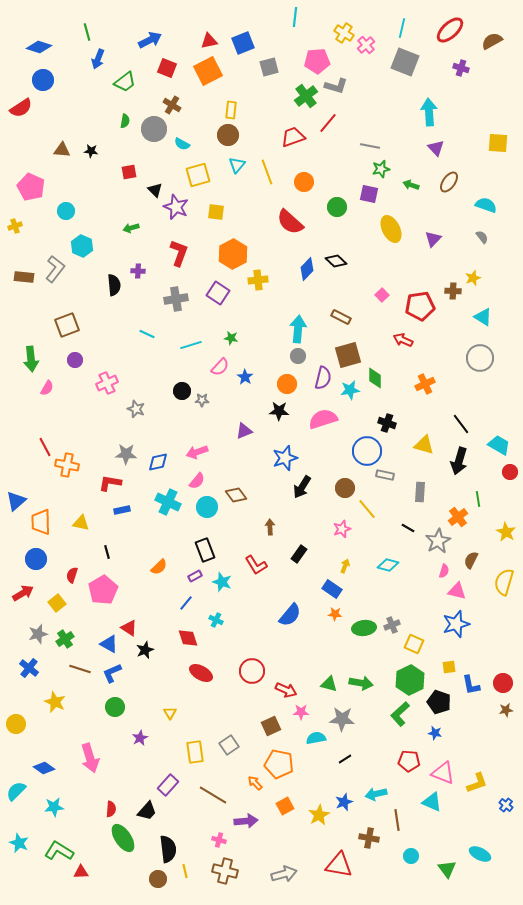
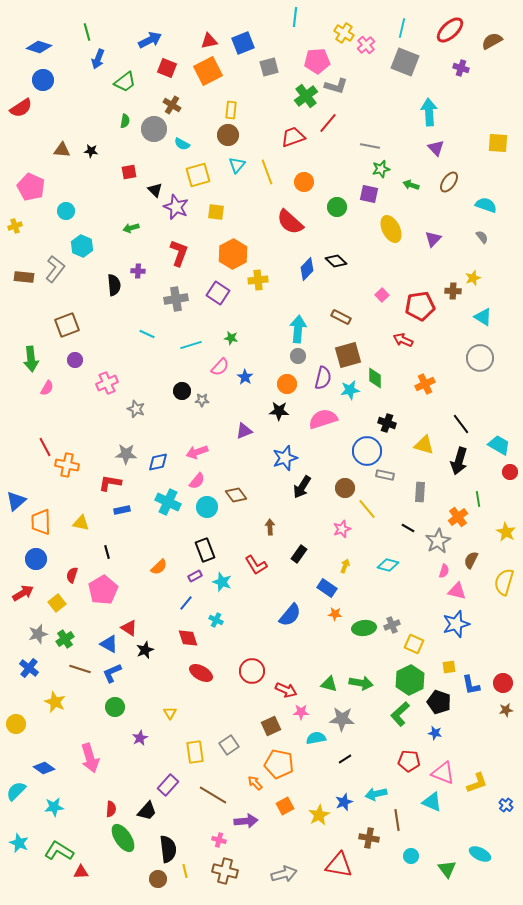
blue rectangle at (332, 589): moved 5 px left, 1 px up
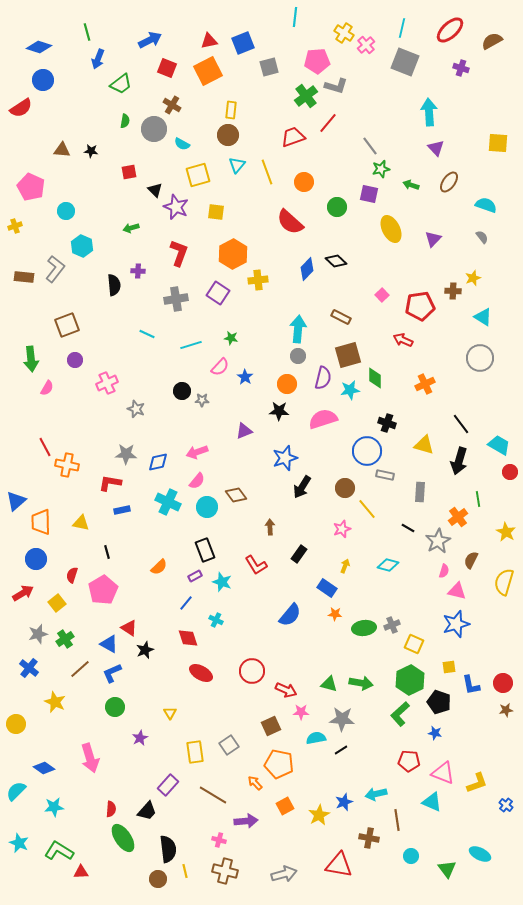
green trapezoid at (125, 82): moved 4 px left, 2 px down
gray line at (370, 146): rotated 42 degrees clockwise
brown line at (80, 669): rotated 60 degrees counterclockwise
black line at (345, 759): moved 4 px left, 9 px up
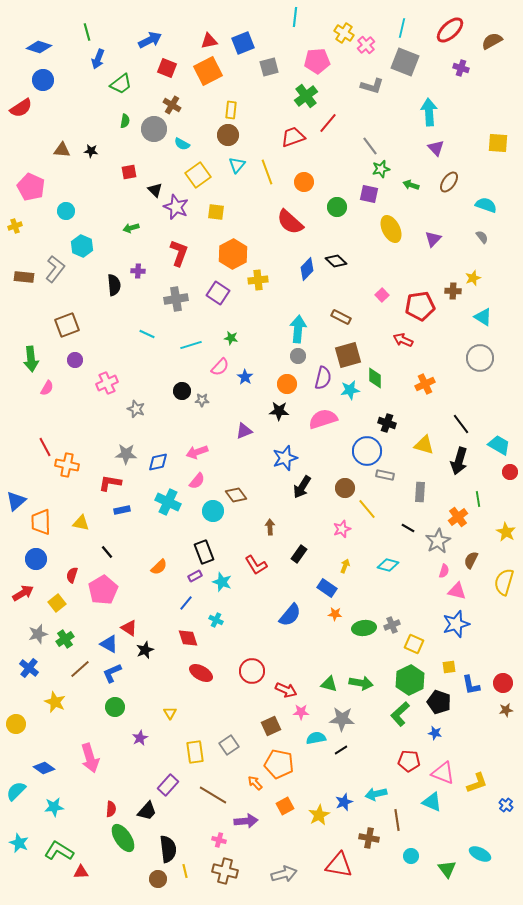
gray L-shape at (336, 86): moved 36 px right
yellow square at (198, 175): rotated 20 degrees counterclockwise
cyan circle at (207, 507): moved 6 px right, 4 px down
black rectangle at (205, 550): moved 1 px left, 2 px down
black line at (107, 552): rotated 24 degrees counterclockwise
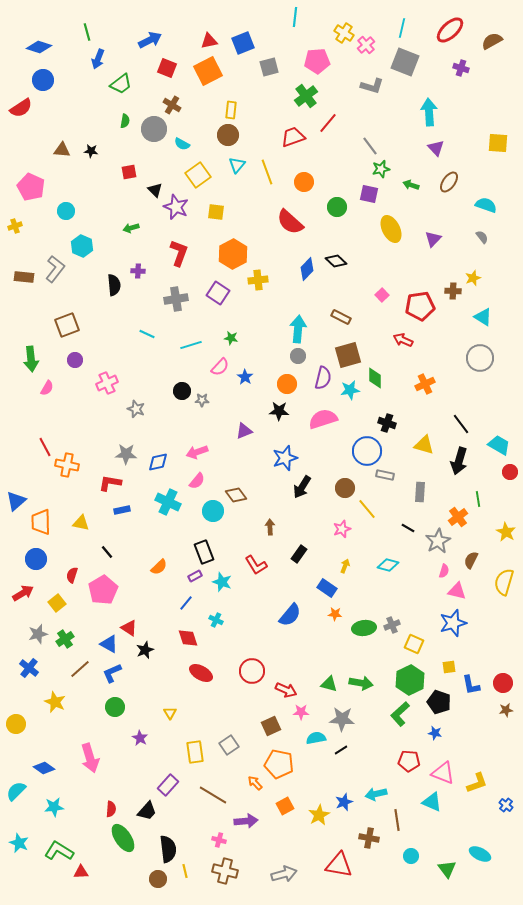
blue star at (456, 624): moved 3 px left, 1 px up
purple star at (140, 738): rotated 14 degrees counterclockwise
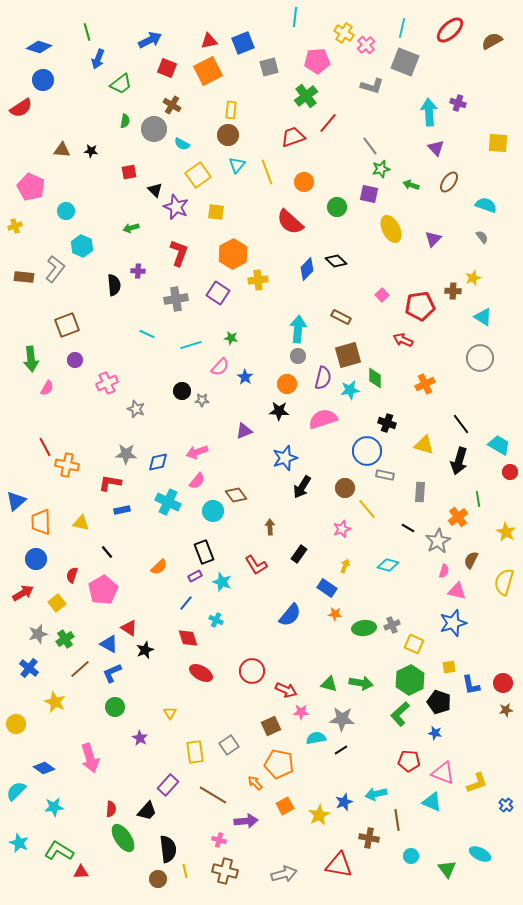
purple cross at (461, 68): moved 3 px left, 35 px down
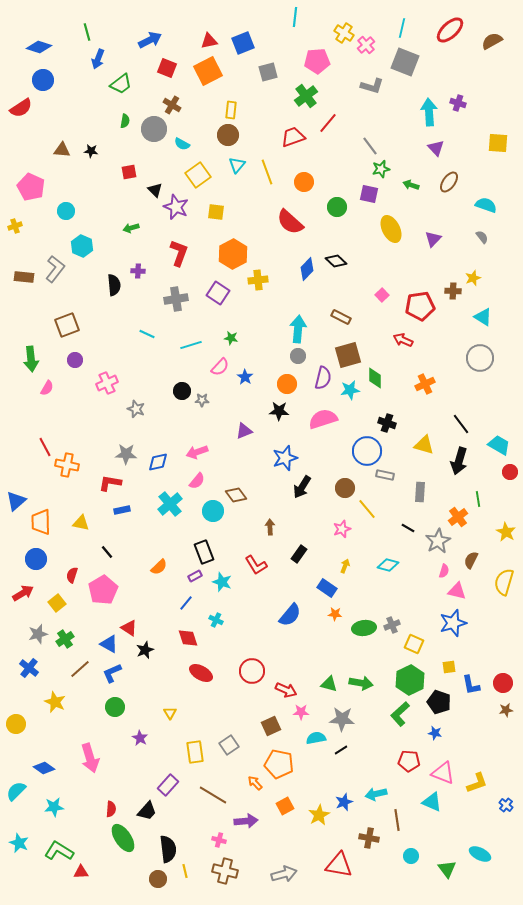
gray square at (269, 67): moved 1 px left, 5 px down
cyan cross at (168, 502): moved 2 px right, 2 px down; rotated 25 degrees clockwise
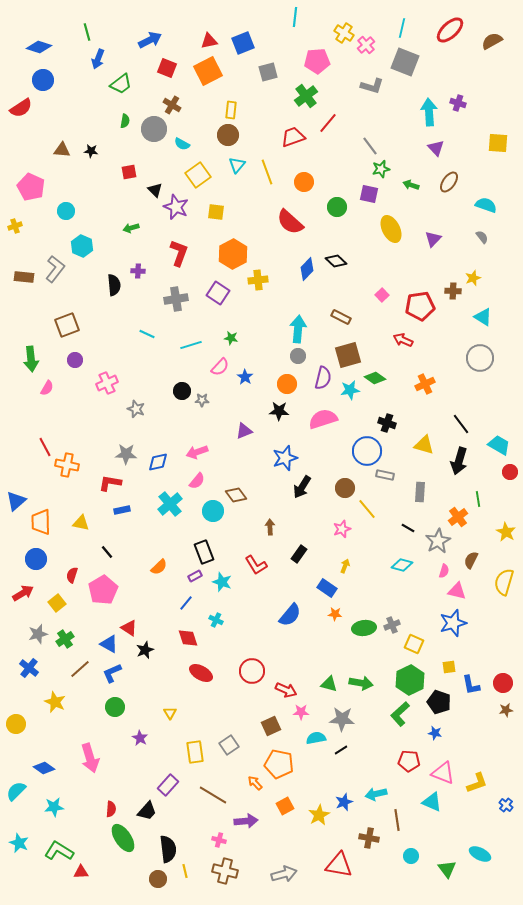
green diamond at (375, 378): rotated 55 degrees counterclockwise
cyan diamond at (388, 565): moved 14 px right
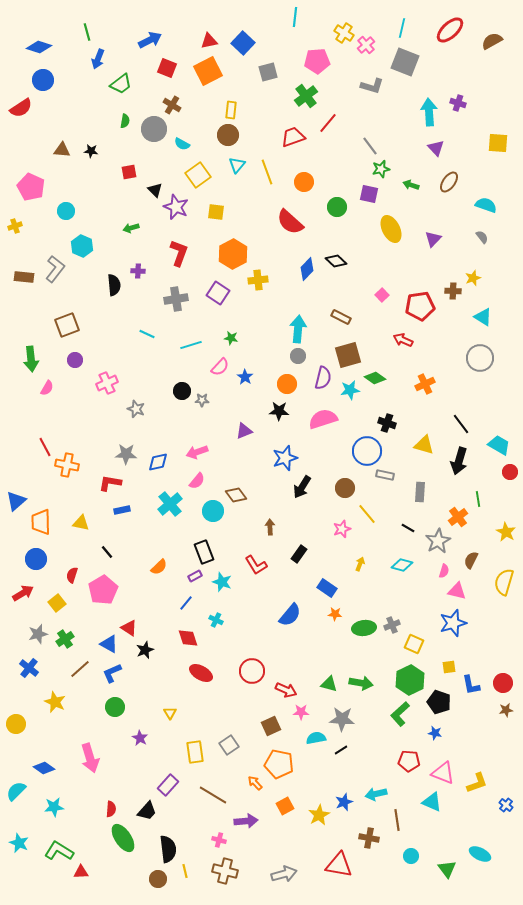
blue square at (243, 43): rotated 25 degrees counterclockwise
yellow line at (367, 509): moved 5 px down
yellow arrow at (345, 566): moved 15 px right, 2 px up
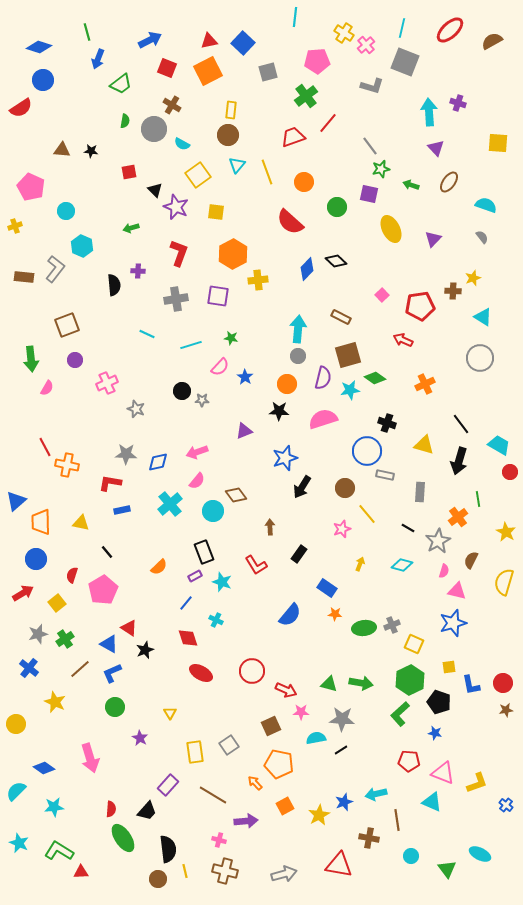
purple square at (218, 293): moved 3 px down; rotated 25 degrees counterclockwise
